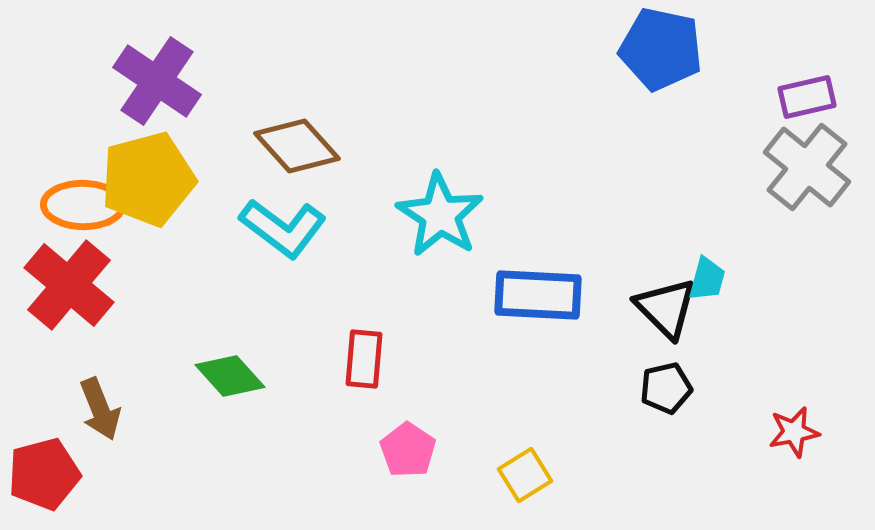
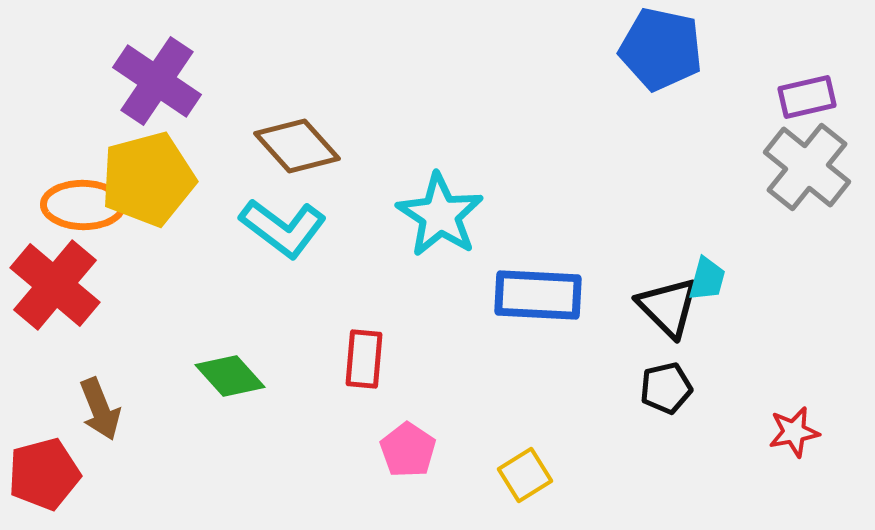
red cross: moved 14 px left
black triangle: moved 2 px right, 1 px up
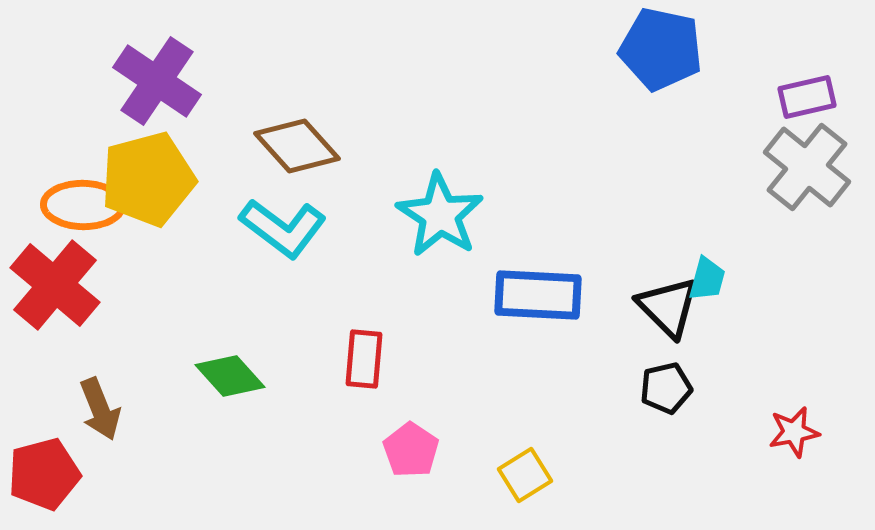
pink pentagon: moved 3 px right
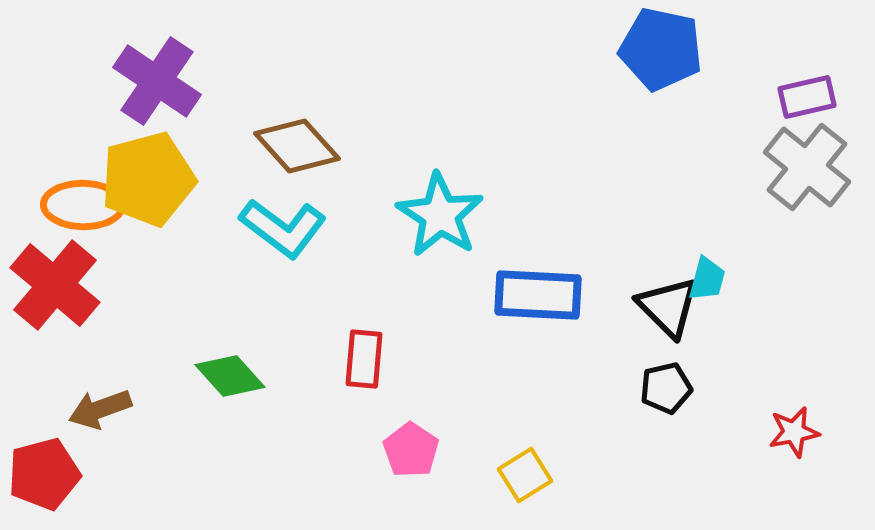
brown arrow: rotated 92 degrees clockwise
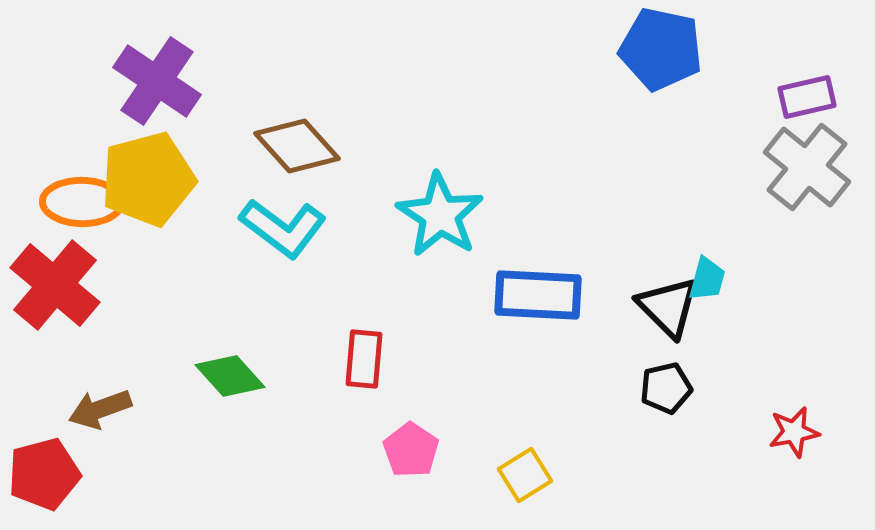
orange ellipse: moved 1 px left, 3 px up
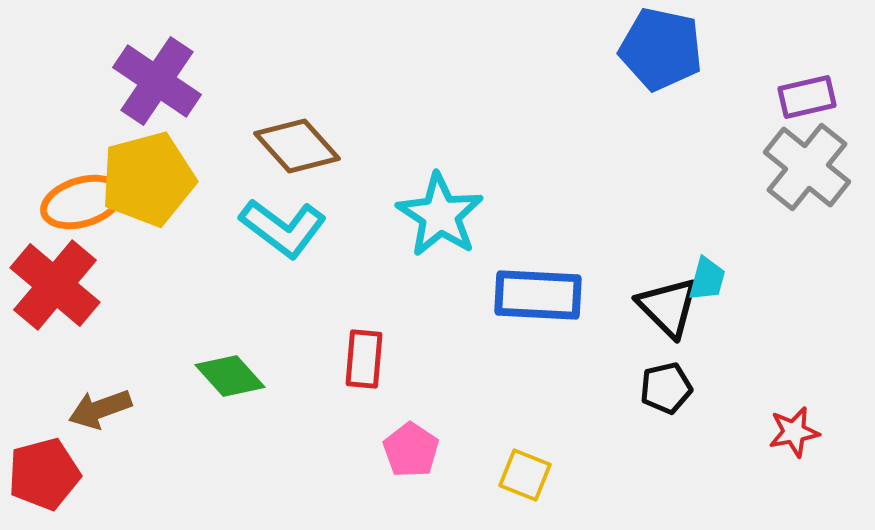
orange ellipse: rotated 18 degrees counterclockwise
yellow square: rotated 36 degrees counterclockwise
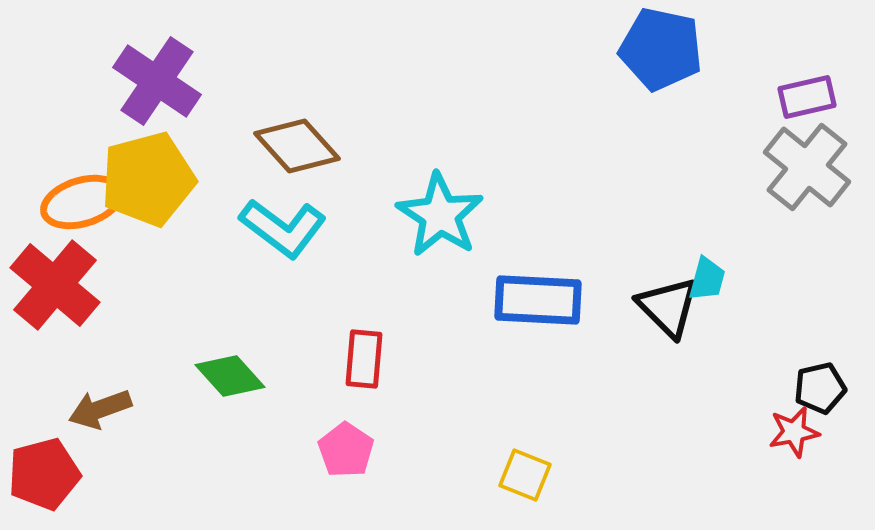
blue rectangle: moved 5 px down
black pentagon: moved 154 px right
pink pentagon: moved 65 px left
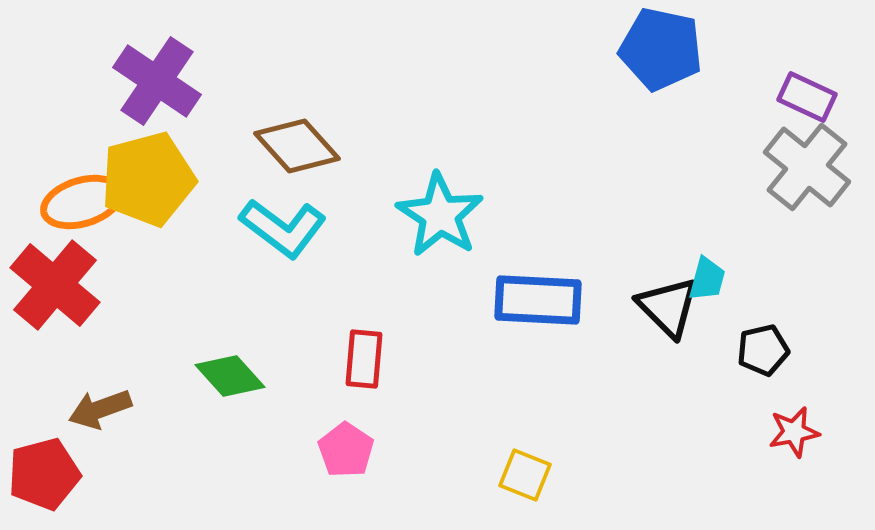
purple rectangle: rotated 38 degrees clockwise
black pentagon: moved 57 px left, 38 px up
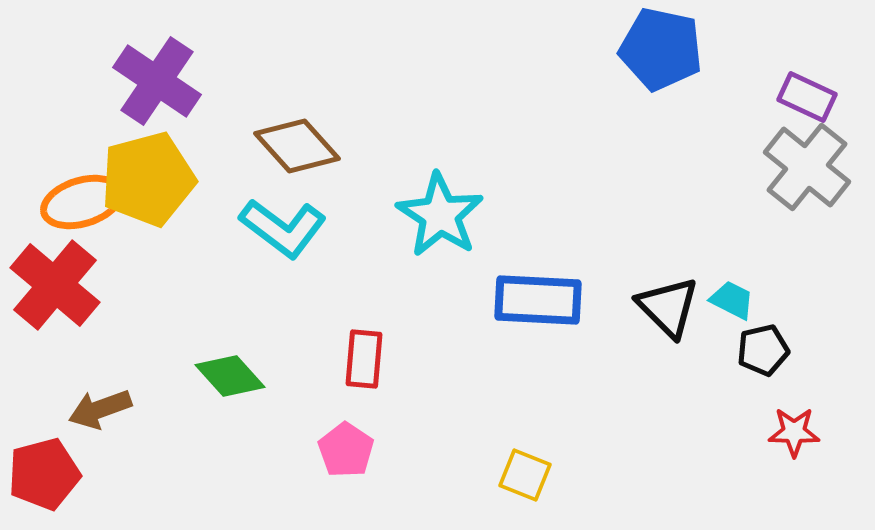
cyan trapezoid: moved 25 px right, 21 px down; rotated 78 degrees counterclockwise
red star: rotated 12 degrees clockwise
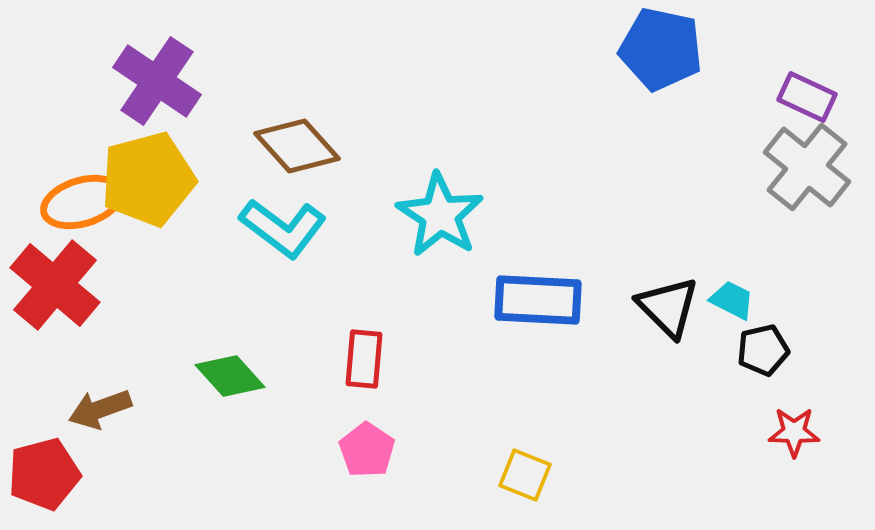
pink pentagon: moved 21 px right
